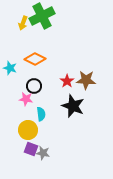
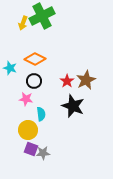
brown star: rotated 30 degrees counterclockwise
black circle: moved 5 px up
gray star: rotated 16 degrees counterclockwise
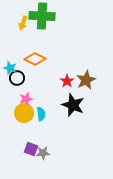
green cross: rotated 30 degrees clockwise
black circle: moved 17 px left, 3 px up
pink star: rotated 24 degrees counterclockwise
black star: moved 1 px up
yellow circle: moved 4 px left, 17 px up
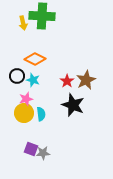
yellow arrow: rotated 32 degrees counterclockwise
cyan star: moved 23 px right, 12 px down
black circle: moved 2 px up
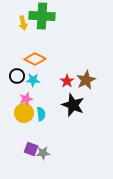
cyan star: rotated 16 degrees counterclockwise
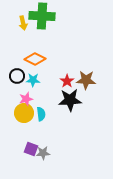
brown star: rotated 30 degrees clockwise
black star: moved 3 px left, 5 px up; rotated 25 degrees counterclockwise
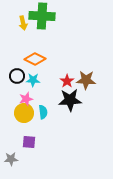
cyan semicircle: moved 2 px right, 2 px up
purple square: moved 2 px left, 7 px up; rotated 16 degrees counterclockwise
gray star: moved 32 px left, 6 px down
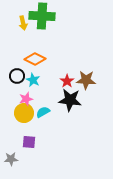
cyan star: rotated 24 degrees clockwise
black star: rotated 10 degrees clockwise
cyan semicircle: rotated 112 degrees counterclockwise
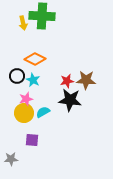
red star: rotated 24 degrees clockwise
purple square: moved 3 px right, 2 px up
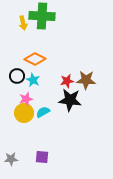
purple square: moved 10 px right, 17 px down
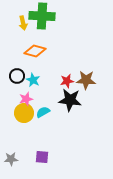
orange diamond: moved 8 px up; rotated 10 degrees counterclockwise
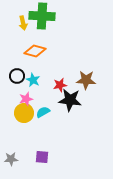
red star: moved 7 px left, 4 px down
